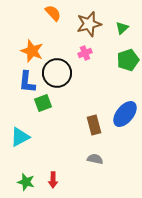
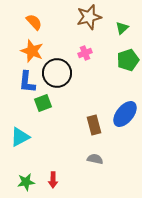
orange semicircle: moved 19 px left, 9 px down
brown star: moved 7 px up
green star: rotated 24 degrees counterclockwise
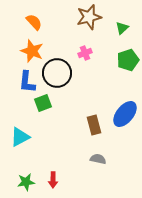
gray semicircle: moved 3 px right
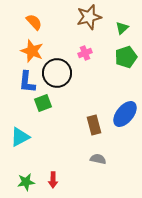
green pentagon: moved 2 px left, 3 px up
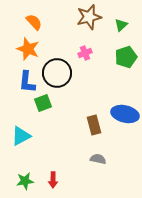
green triangle: moved 1 px left, 3 px up
orange star: moved 4 px left, 2 px up
blue ellipse: rotated 64 degrees clockwise
cyan triangle: moved 1 px right, 1 px up
green star: moved 1 px left, 1 px up
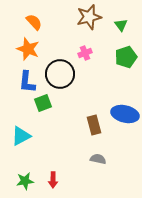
green triangle: rotated 24 degrees counterclockwise
black circle: moved 3 px right, 1 px down
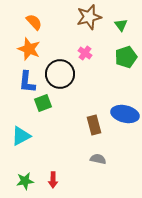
orange star: moved 1 px right
pink cross: rotated 32 degrees counterclockwise
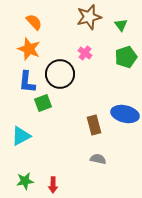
red arrow: moved 5 px down
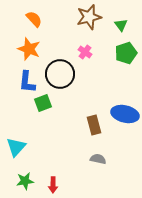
orange semicircle: moved 3 px up
pink cross: moved 1 px up
green pentagon: moved 4 px up
cyan triangle: moved 5 px left, 11 px down; rotated 20 degrees counterclockwise
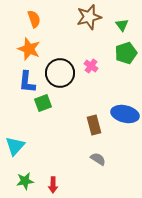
orange semicircle: rotated 24 degrees clockwise
green triangle: moved 1 px right
pink cross: moved 6 px right, 14 px down
black circle: moved 1 px up
cyan triangle: moved 1 px left, 1 px up
gray semicircle: rotated 21 degrees clockwise
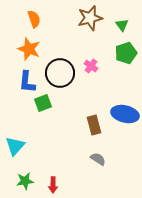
brown star: moved 1 px right, 1 px down
